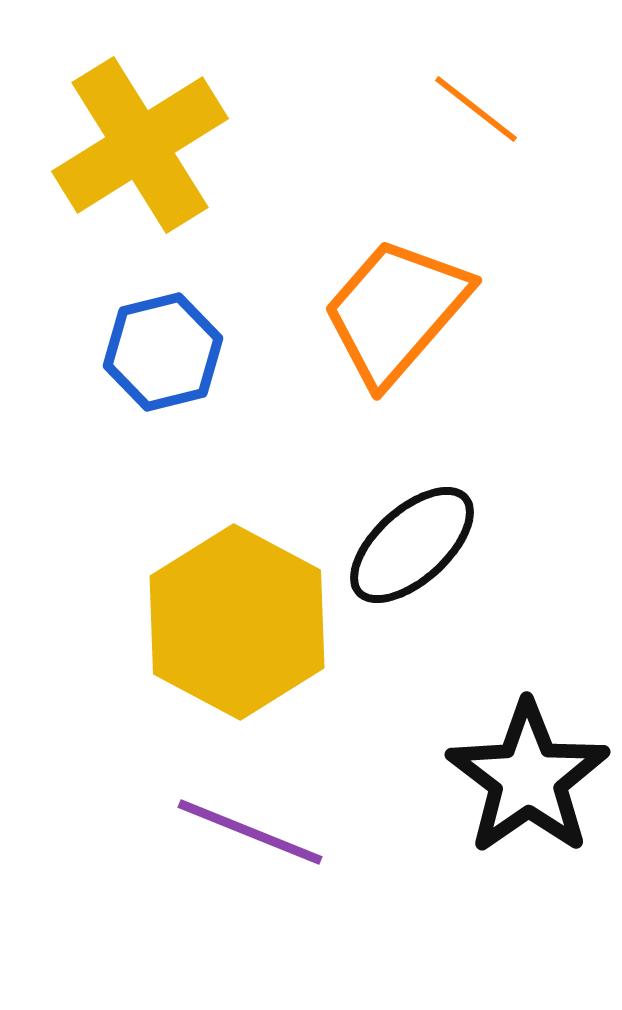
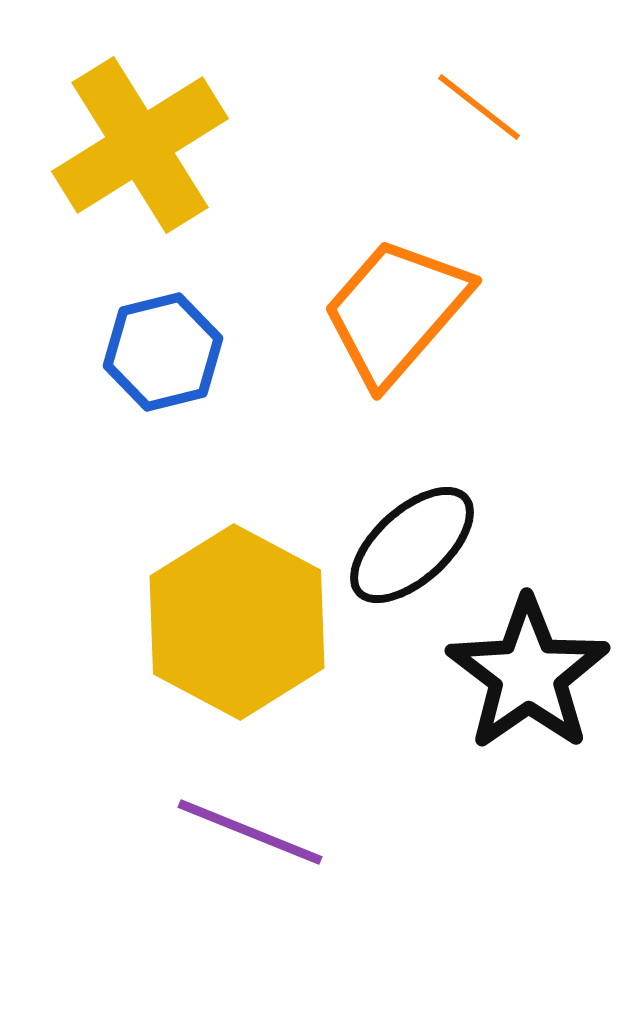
orange line: moved 3 px right, 2 px up
black star: moved 104 px up
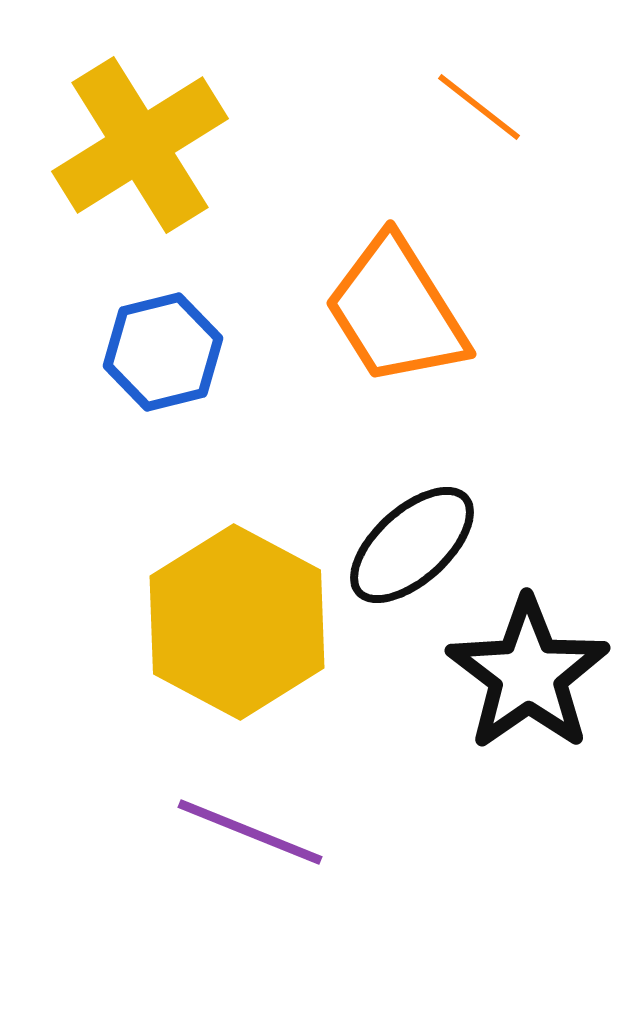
orange trapezoid: rotated 73 degrees counterclockwise
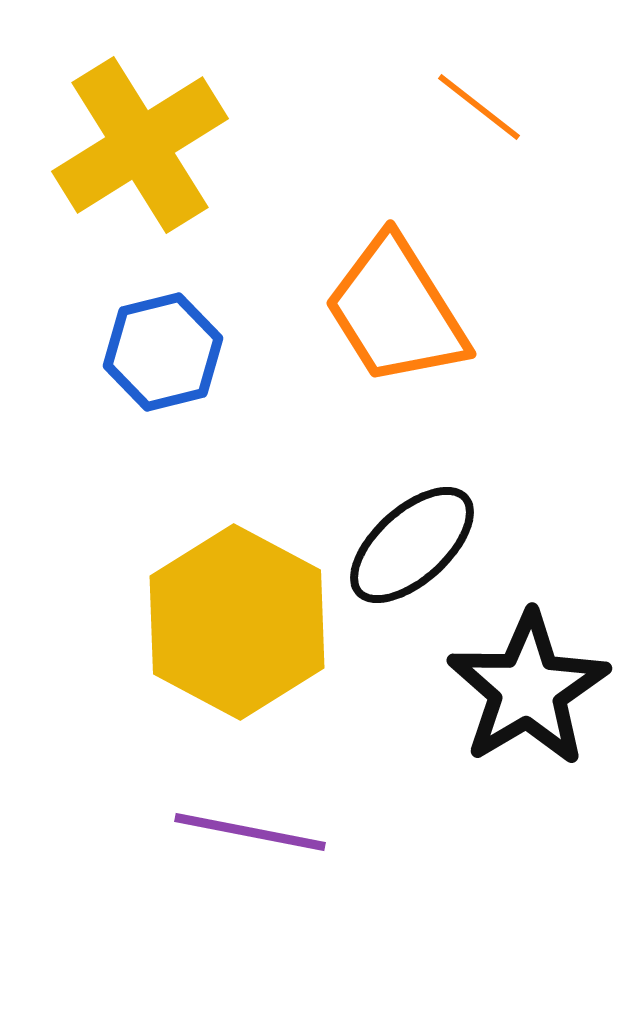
black star: moved 15 px down; rotated 4 degrees clockwise
purple line: rotated 11 degrees counterclockwise
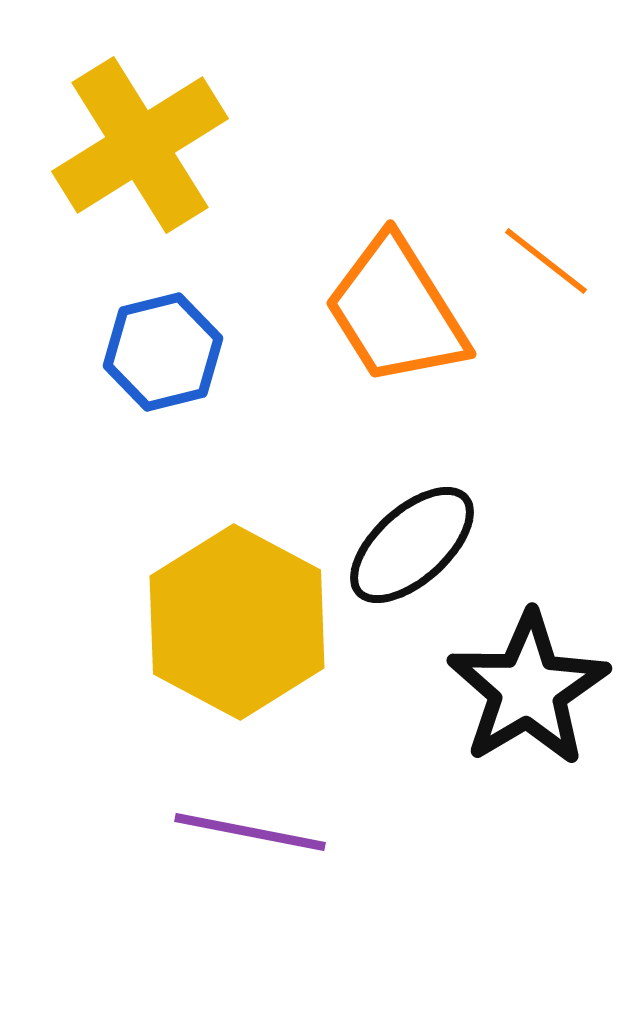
orange line: moved 67 px right, 154 px down
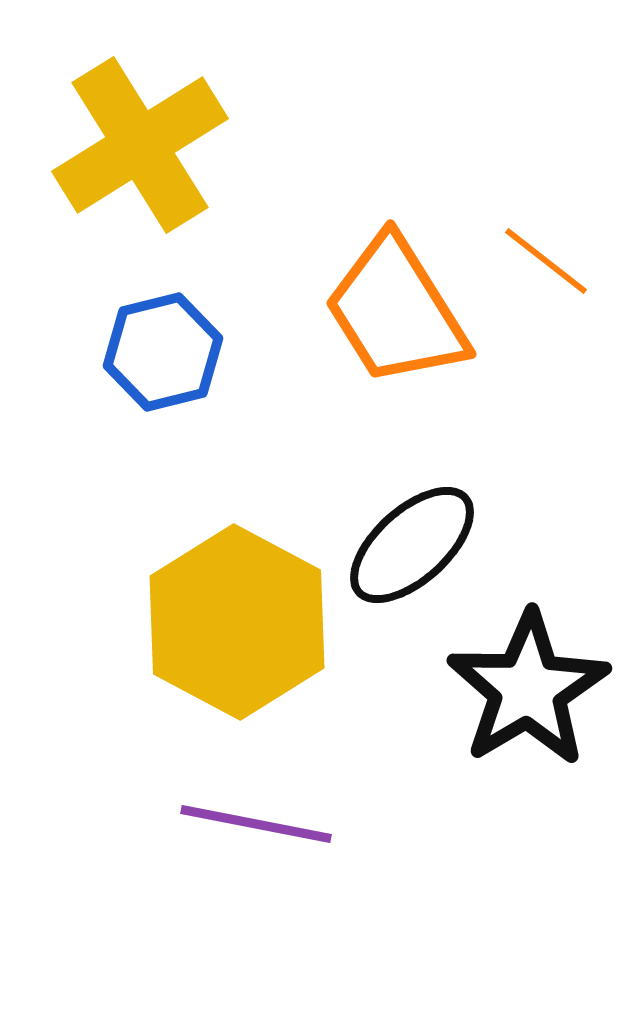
purple line: moved 6 px right, 8 px up
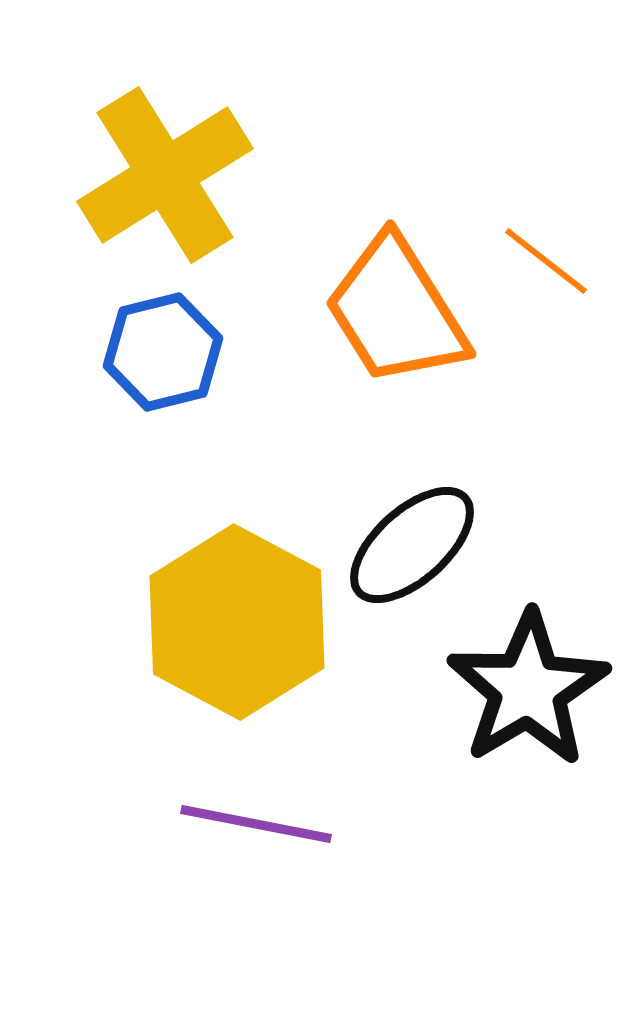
yellow cross: moved 25 px right, 30 px down
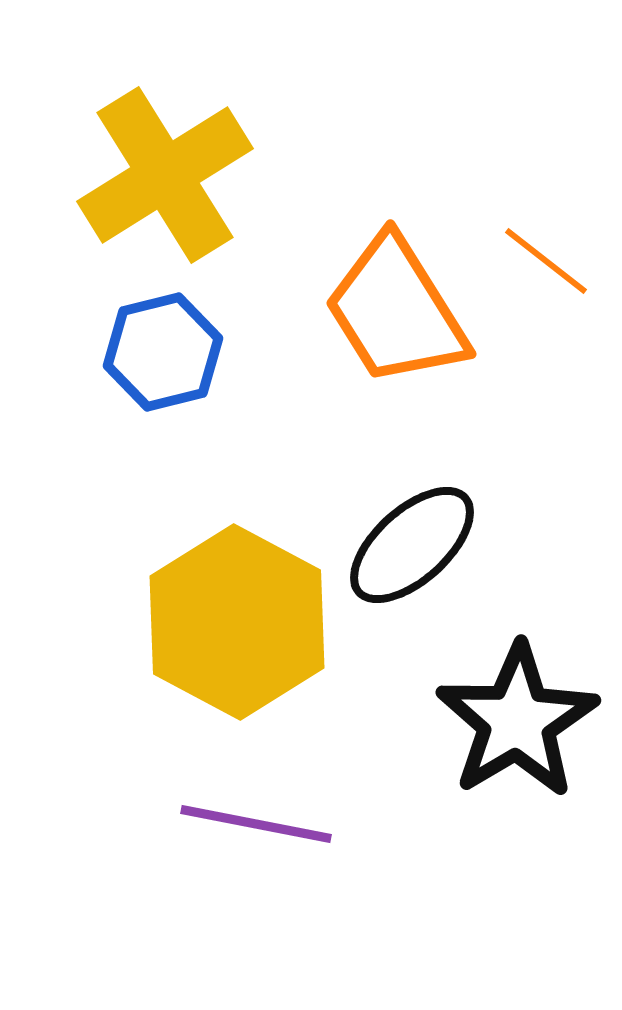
black star: moved 11 px left, 32 px down
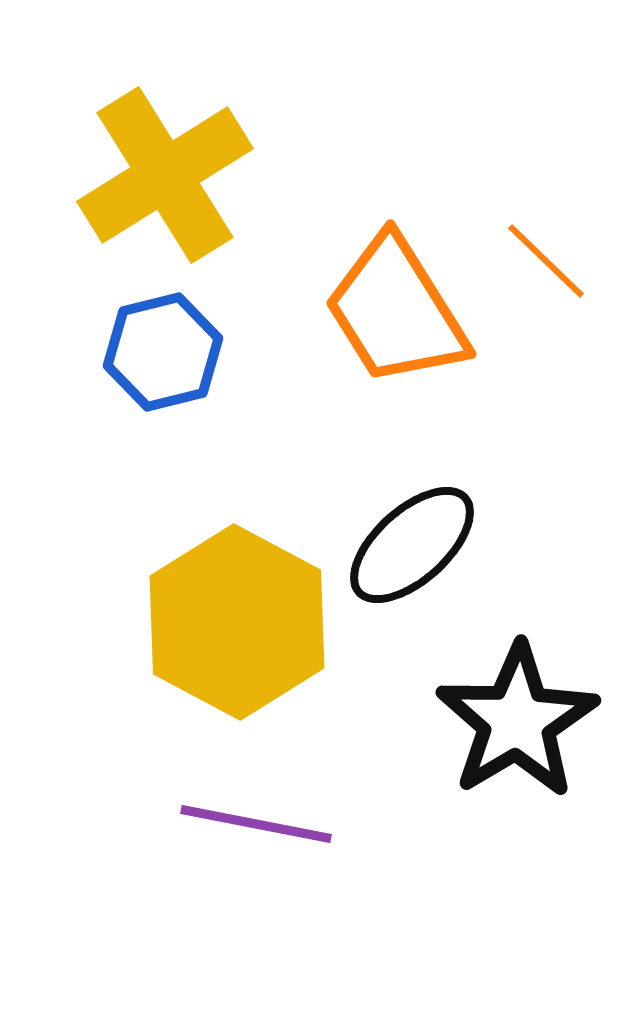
orange line: rotated 6 degrees clockwise
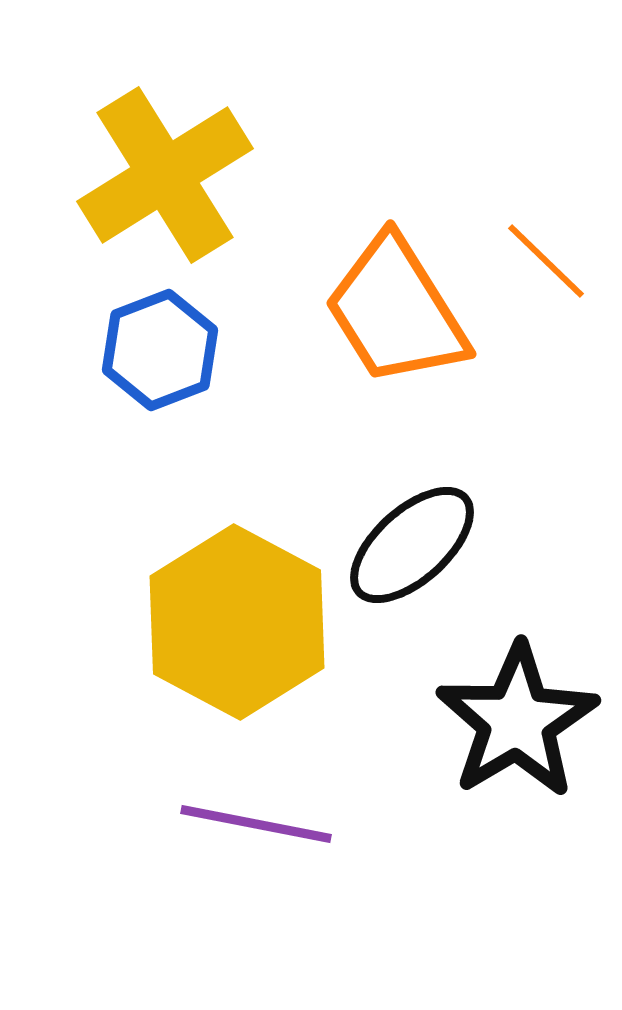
blue hexagon: moved 3 px left, 2 px up; rotated 7 degrees counterclockwise
